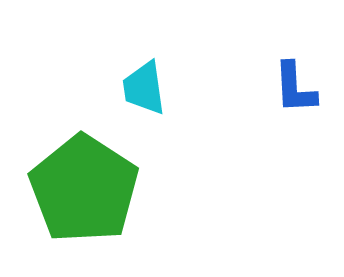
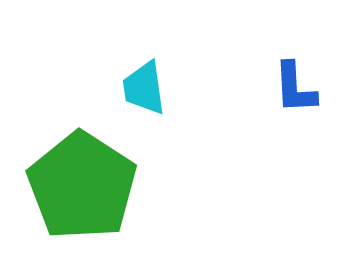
green pentagon: moved 2 px left, 3 px up
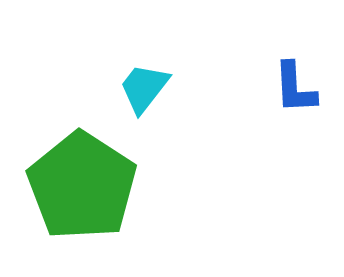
cyan trapezoid: rotated 46 degrees clockwise
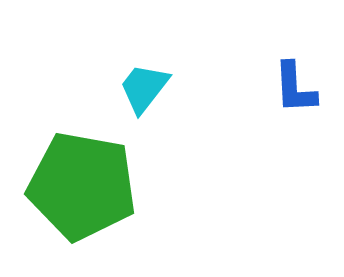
green pentagon: rotated 23 degrees counterclockwise
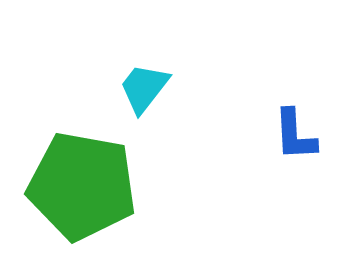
blue L-shape: moved 47 px down
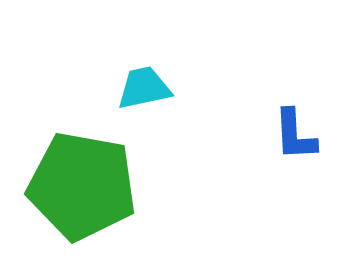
cyan trapezoid: rotated 40 degrees clockwise
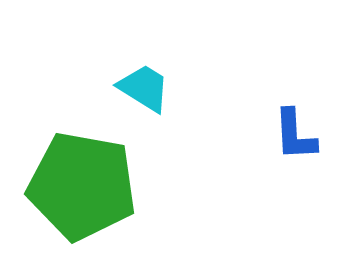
cyan trapezoid: rotated 44 degrees clockwise
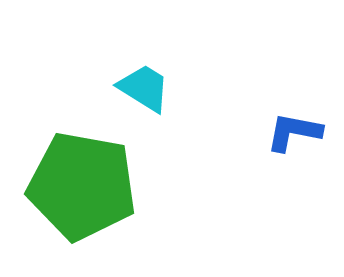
blue L-shape: moved 1 px left, 3 px up; rotated 104 degrees clockwise
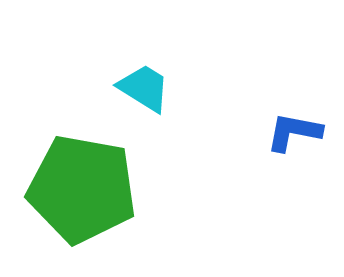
green pentagon: moved 3 px down
